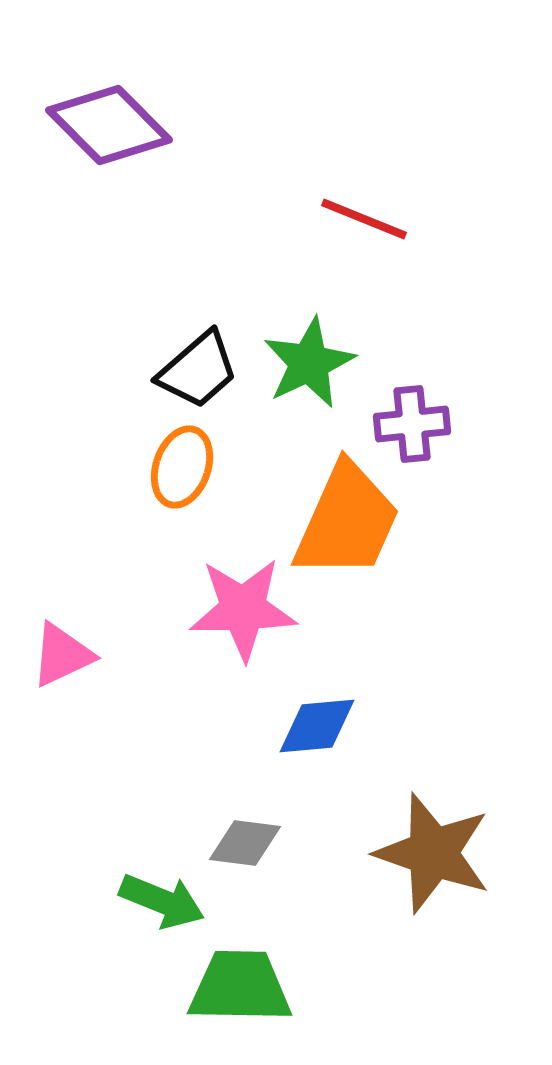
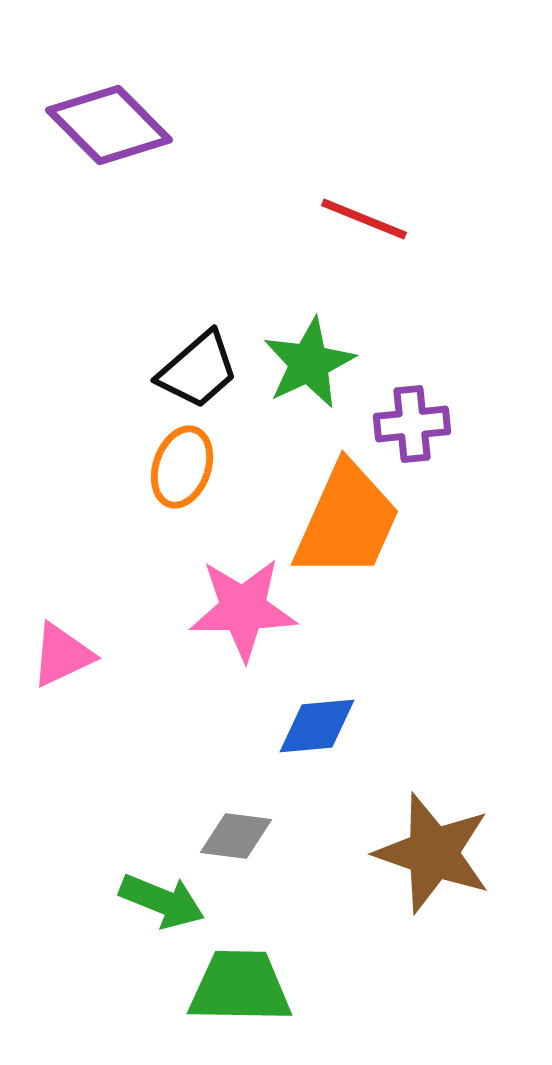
gray diamond: moved 9 px left, 7 px up
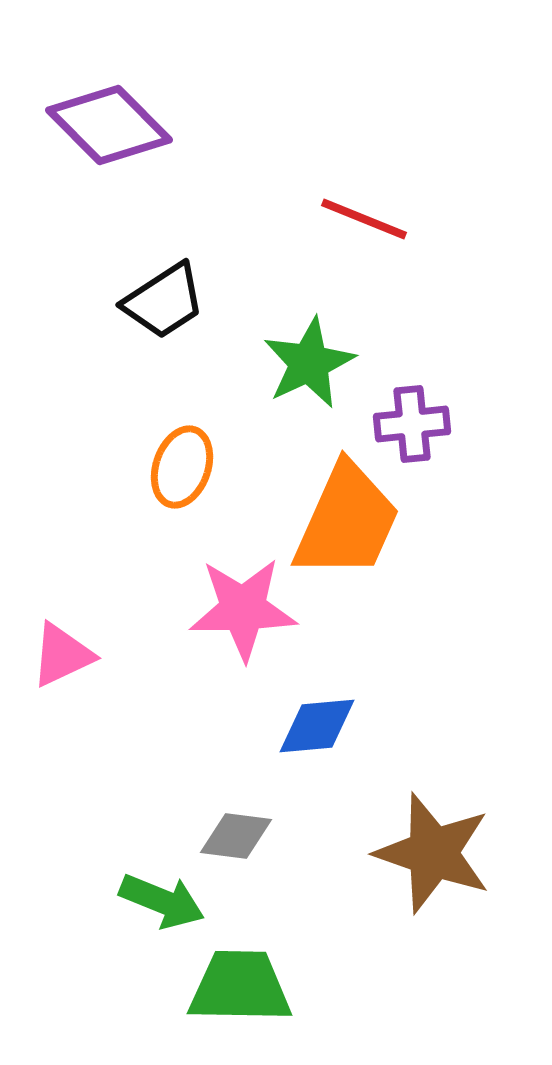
black trapezoid: moved 34 px left, 69 px up; rotated 8 degrees clockwise
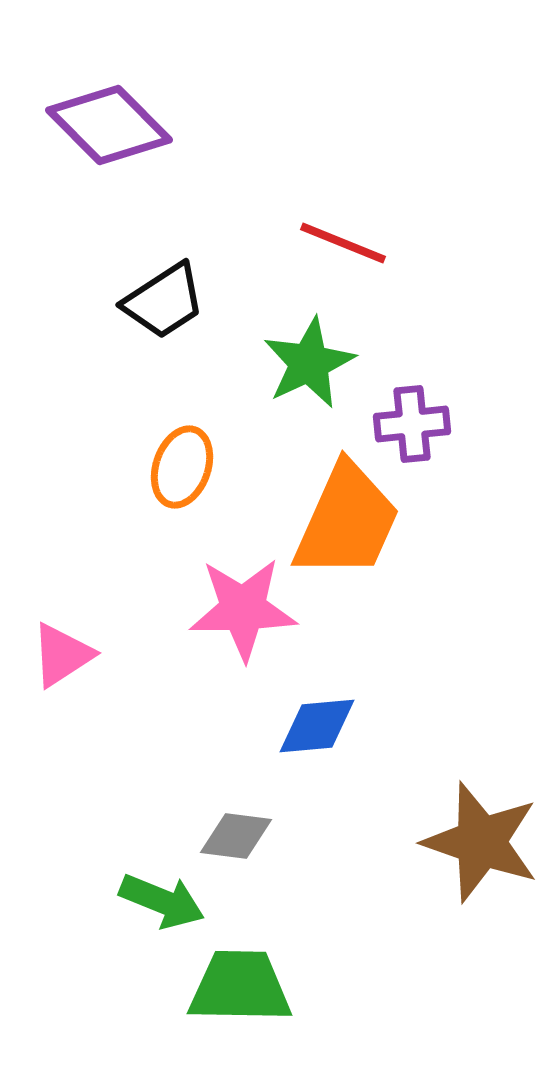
red line: moved 21 px left, 24 px down
pink triangle: rotated 8 degrees counterclockwise
brown star: moved 48 px right, 11 px up
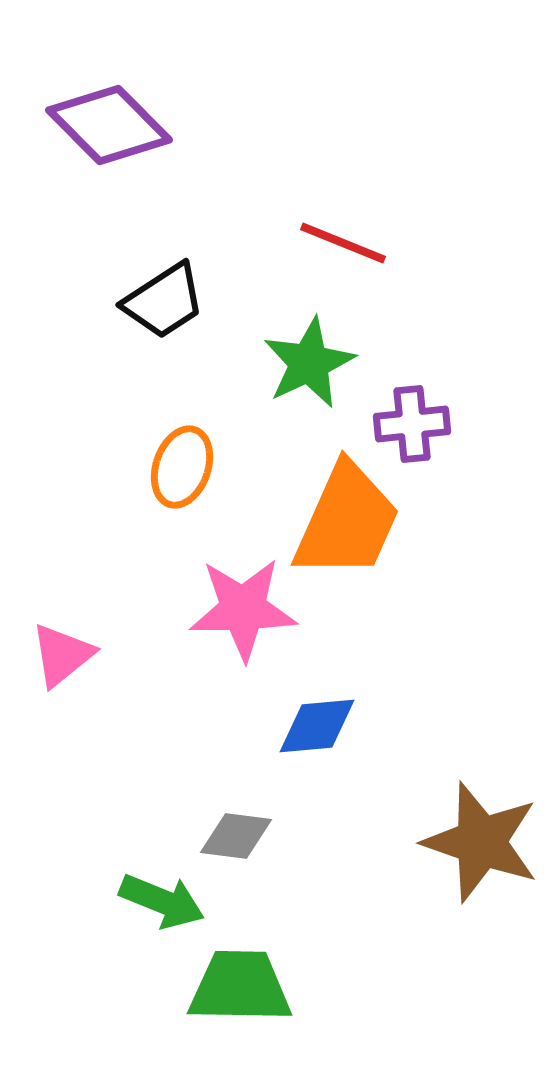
pink triangle: rotated 6 degrees counterclockwise
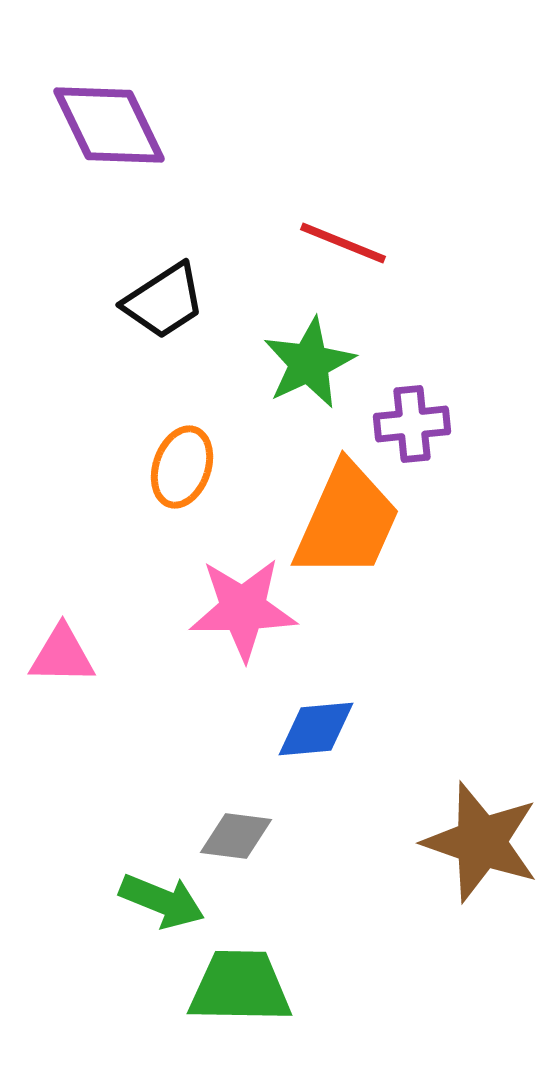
purple diamond: rotated 19 degrees clockwise
pink triangle: rotated 40 degrees clockwise
blue diamond: moved 1 px left, 3 px down
